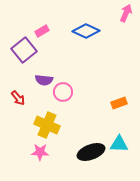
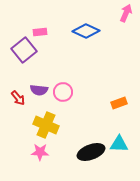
pink rectangle: moved 2 px left, 1 px down; rotated 24 degrees clockwise
purple semicircle: moved 5 px left, 10 px down
yellow cross: moved 1 px left
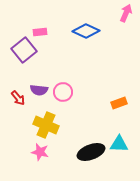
pink star: rotated 12 degrees clockwise
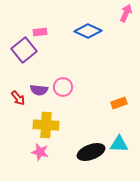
blue diamond: moved 2 px right
pink circle: moved 5 px up
yellow cross: rotated 20 degrees counterclockwise
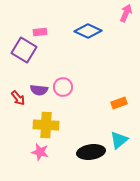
purple square: rotated 20 degrees counterclockwise
cyan triangle: moved 4 px up; rotated 42 degrees counterclockwise
black ellipse: rotated 12 degrees clockwise
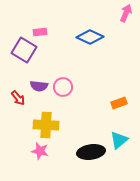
blue diamond: moved 2 px right, 6 px down
purple semicircle: moved 4 px up
pink star: moved 1 px up
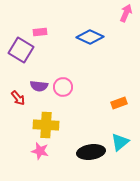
purple square: moved 3 px left
cyan triangle: moved 1 px right, 2 px down
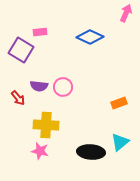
black ellipse: rotated 12 degrees clockwise
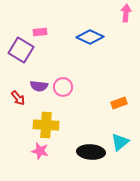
pink arrow: rotated 18 degrees counterclockwise
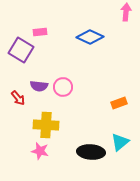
pink arrow: moved 1 px up
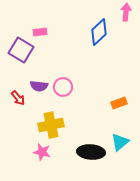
blue diamond: moved 9 px right, 5 px up; rotated 68 degrees counterclockwise
yellow cross: moved 5 px right; rotated 15 degrees counterclockwise
pink star: moved 2 px right, 1 px down
